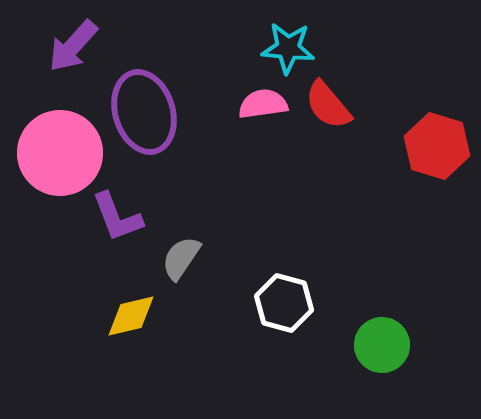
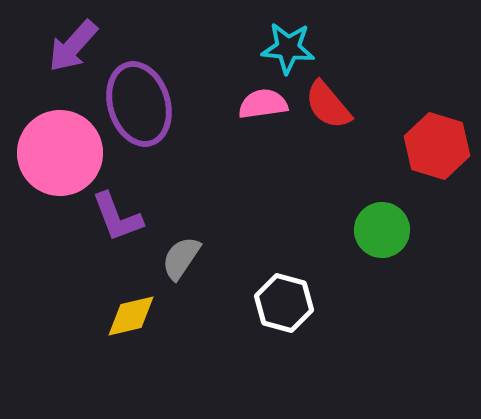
purple ellipse: moved 5 px left, 8 px up
green circle: moved 115 px up
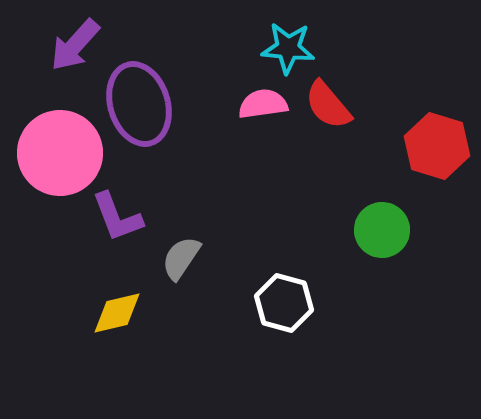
purple arrow: moved 2 px right, 1 px up
yellow diamond: moved 14 px left, 3 px up
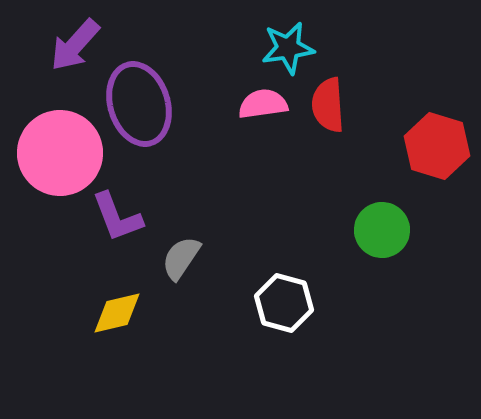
cyan star: rotated 14 degrees counterclockwise
red semicircle: rotated 36 degrees clockwise
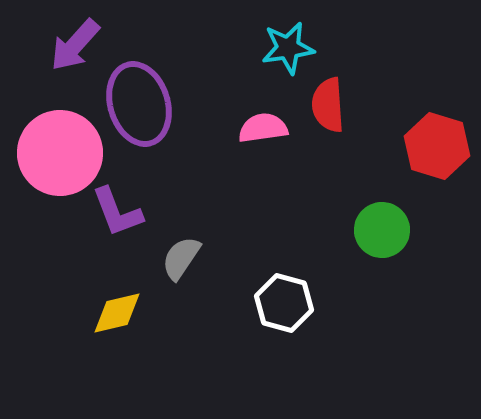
pink semicircle: moved 24 px down
purple L-shape: moved 5 px up
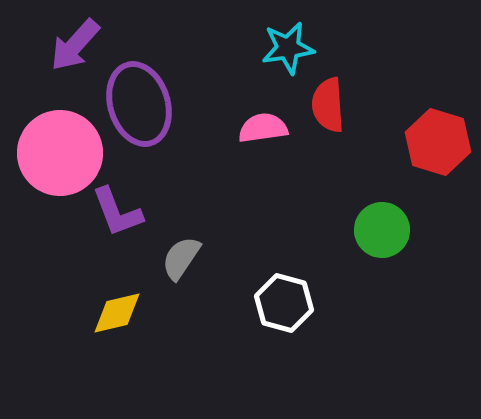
red hexagon: moved 1 px right, 4 px up
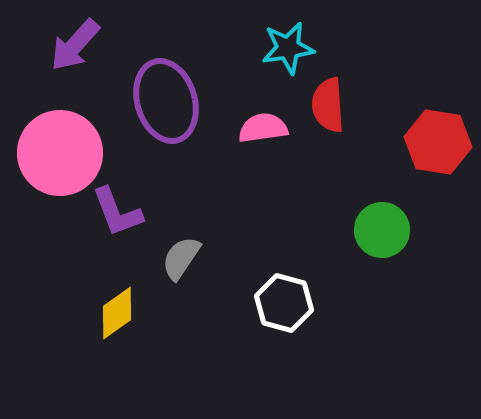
purple ellipse: moved 27 px right, 3 px up
red hexagon: rotated 8 degrees counterclockwise
yellow diamond: rotated 22 degrees counterclockwise
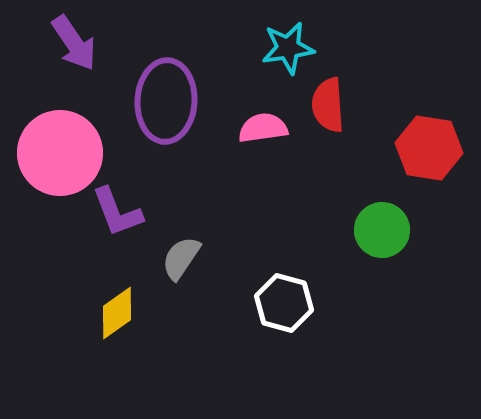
purple arrow: moved 1 px left, 2 px up; rotated 76 degrees counterclockwise
purple ellipse: rotated 20 degrees clockwise
red hexagon: moved 9 px left, 6 px down
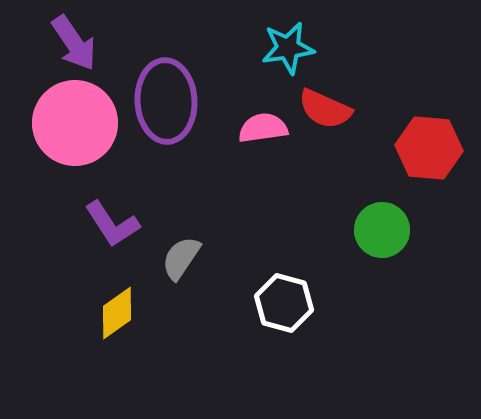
purple ellipse: rotated 6 degrees counterclockwise
red semicircle: moved 3 px left, 4 px down; rotated 62 degrees counterclockwise
red hexagon: rotated 4 degrees counterclockwise
pink circle: moved 15 px right, 30 px up
purple L-shape: moved 5 px left, 12 px down; rotated 12 degrees counterclockwise
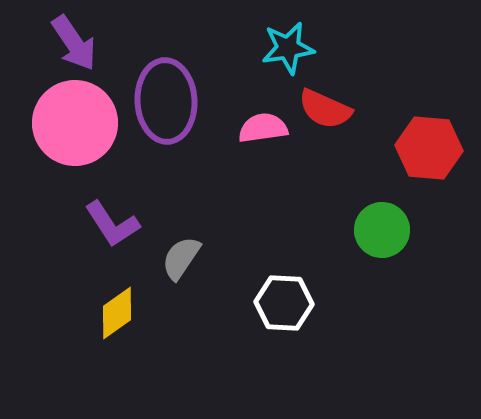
white hexagon: rotated 12 degrees counterclockwise
